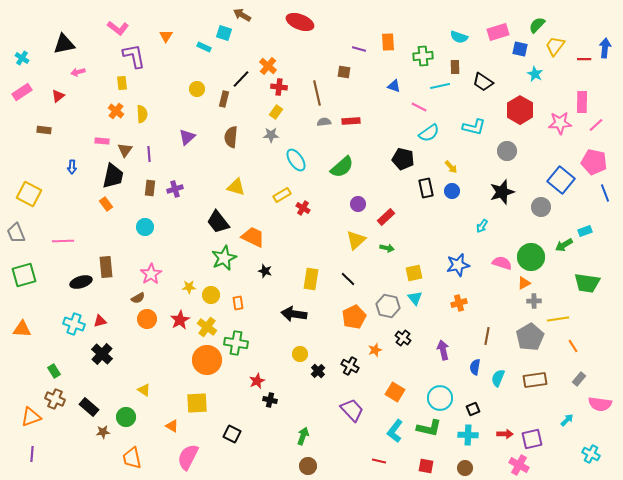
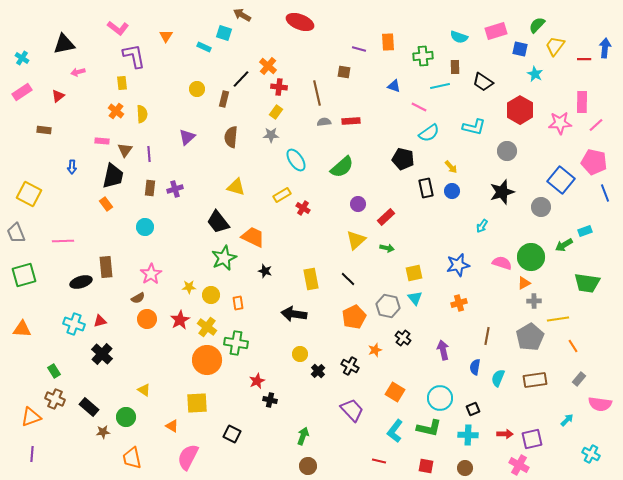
pink rectangle at (498, 32): moved 2 px left, 1 px up
yellow rectangle at (311, 279): rotated 20 degrees counterclockwise
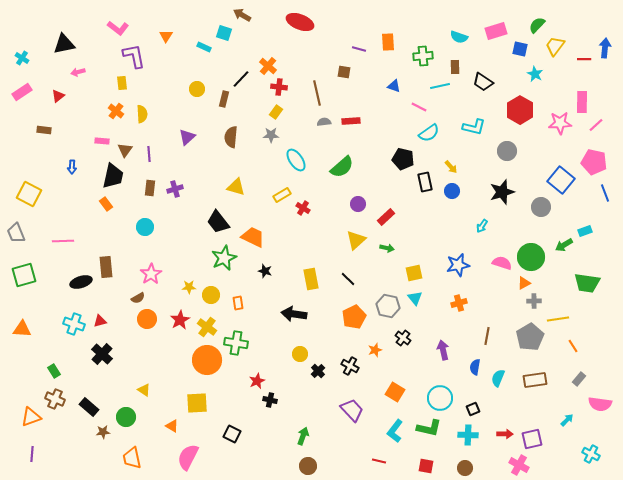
black rectangle at (426, 188): moved 1 px left, 6 px up
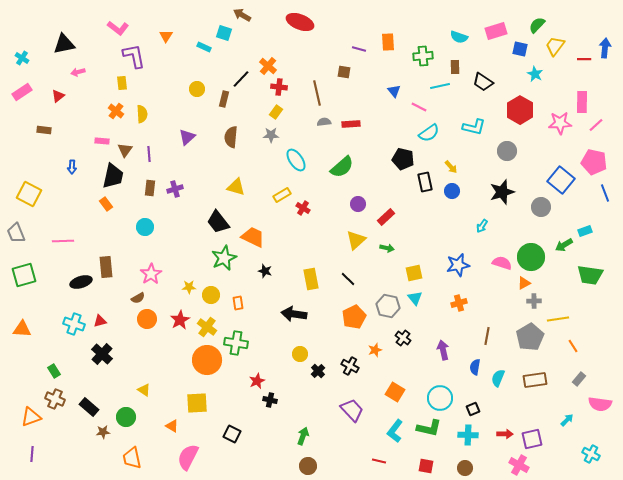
blue triangle at (394, 86): moved 5 px down; rotated 32 degrees clockwise
red rectangle at (351, 121): moved 3 px down
green trapezoid at (587, 283): moved 3 px right, 8 px up
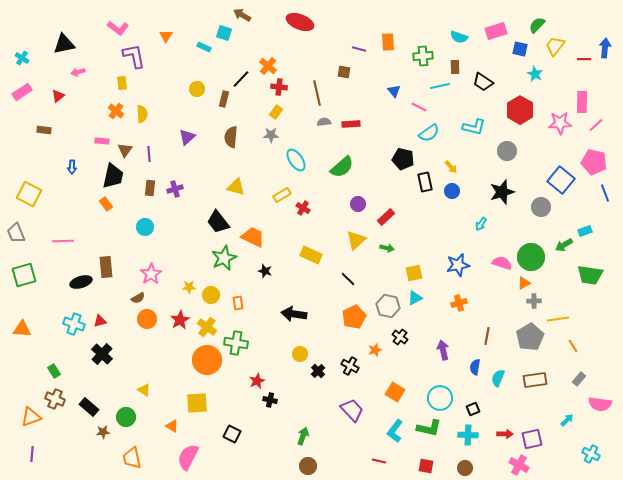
cyan arrow at (482, 226): moved 1 px left, 2 px up
yellow rectangle at (311, 279): moved 24 px up; rotated 55 degrees counterclockwise
cyan triangle at (415, 298): rotated 42 degrees clockwise
black cross at (403, 338): moved 3 px left, 1 px up
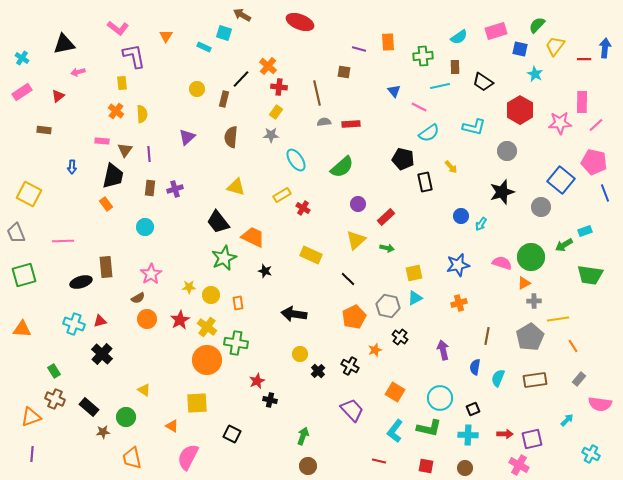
cyan semicircle at (459, 37): rotated 54 degrees counterclockwise
blue circle at (452, 191): moved 9 px right, 25 px down
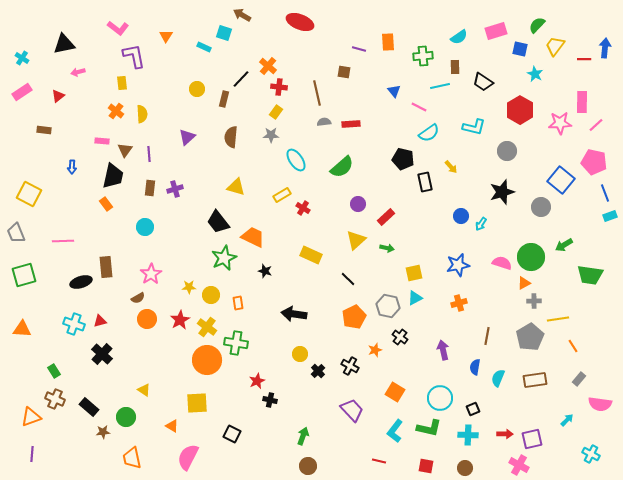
cyan rectangle at (585, 231): moved 25 px right, 15 px up
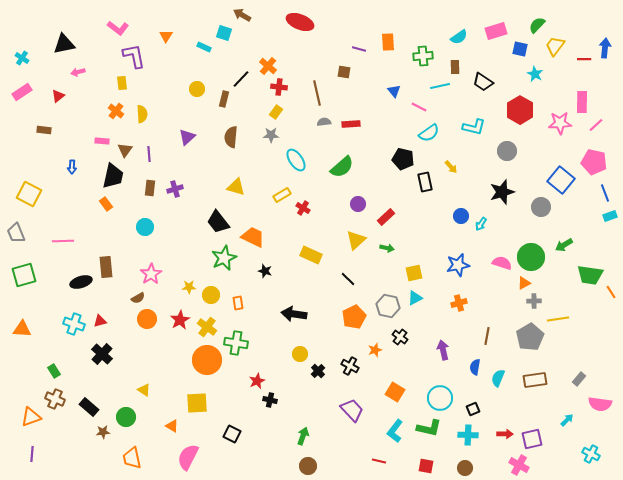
orange line at (573, 346): moved 38 px right, 54 px up
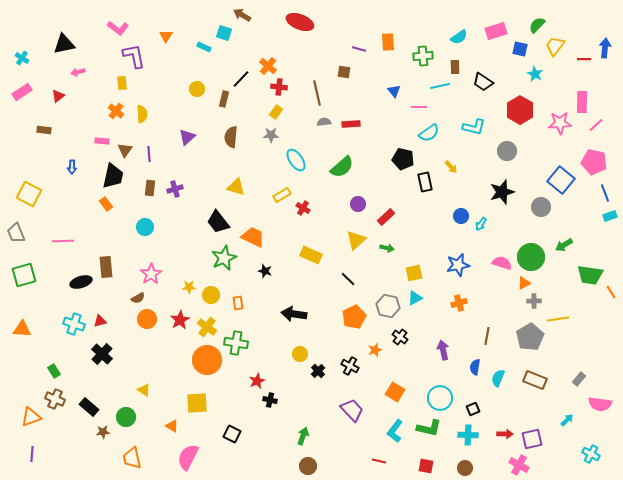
pink line at (419, 107): rotated 28 degrees counterclockwise
brown rectangle at (535, 380): rotated 30 degrees clockwise
